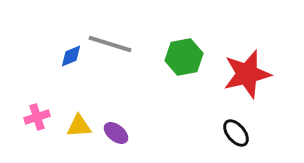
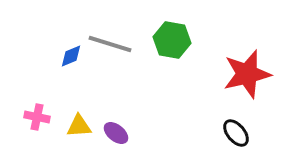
green hexagon: moved 12 px left, 17 px up; rotated 21 degrees clockwise
pink cross: rotated 30 degrees clockwise
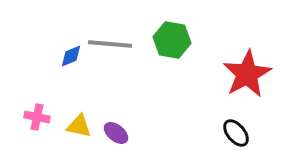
gray line: rotated 12 degrees counterclockwise
red star: rotated 15 degrees counterclockwise
yellow triangle: rotated 16 degrees clockwise
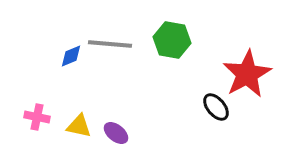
black ellipse: moved 20 px left, 26 px up
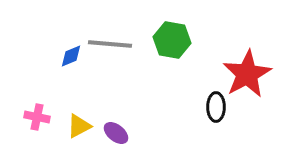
black ellipse: rotated 40 degrees clockwise
yellow triangle: rotated 40 degrees counterclockwise
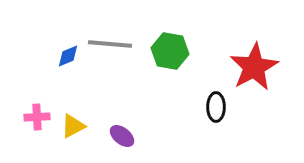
green hexagon: moved 2 px left, 11 px down
blue diamond: moved 3 px left
red star: moved 7 px right, 7 px up
pink cross: rotated 15 degrees counterclockwise
yellow triangle: moved 6 px left
purple ellipse: moved 6 px right, 3 px down
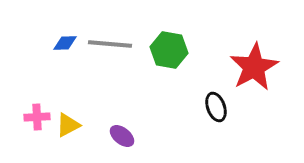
green hexagon: moved 1 px left, 1 px up
blue diamond: moved 3 px left, 13 px up; rotated 20 degrees clockwise
black ellipse: rotated 20 degrees counterclockwise
yellow triangle: moved 5 px left, 1 px up
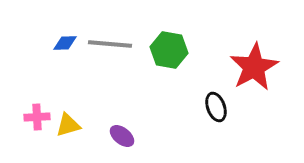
yellow triangle: rotated 12 degrees clockwise
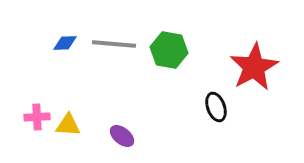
gray line: moved 4 px right
yellow triangle: rotated 20 degrees clockwise
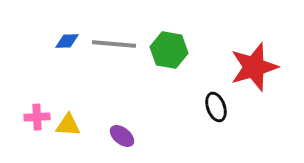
blue diamond: moved 2 px right, 2 px up
red star: rotated 12 degrees clockwise
